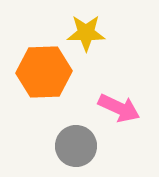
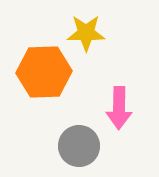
pink arrow: rotated 66 degrees clockwise
gray circle: moved 3 px right
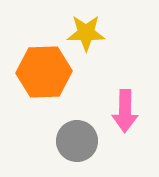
pink arrow: moved 6 px right, 3 px down
gray circle: moved 2 px left, 5 px up
